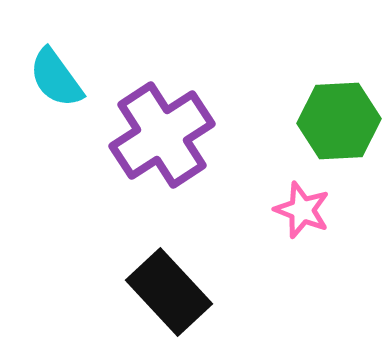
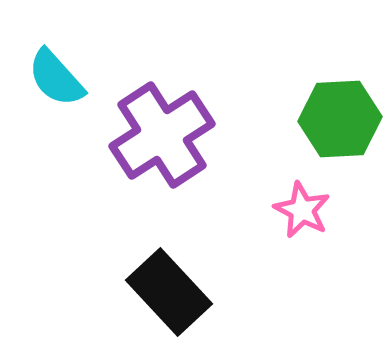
cyan semicircle: rotated 6 degrees counterclockwise
green hexagon: moved 1 px right, 2 px up
pink star: rotated 6 degrees clockwise
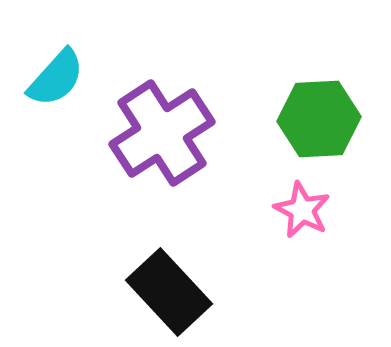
cyan semicircle: rotated 96 degrees counterclockwise
green hexagon: moved 21 px left
purple cross: moved 2 px up
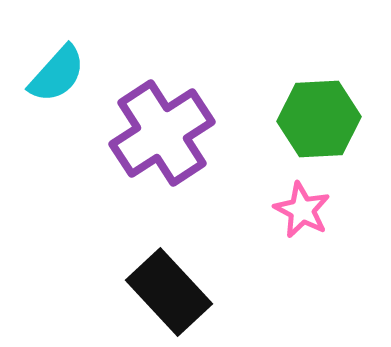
cyan semicircle: moved 1 px right, 4 px up
